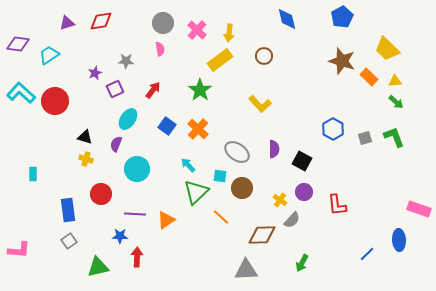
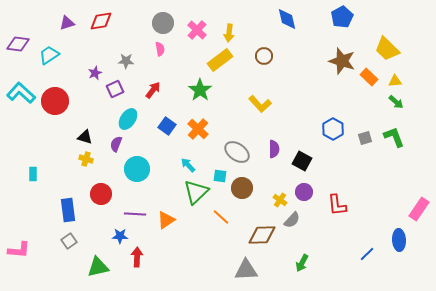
pink rectangle at (419, 209): rotated 75 degrees counterclockwise
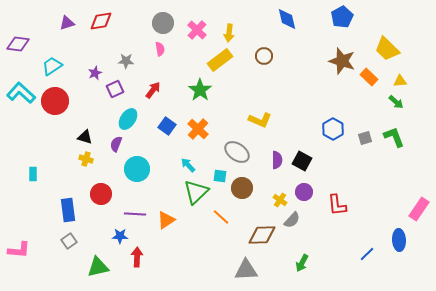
cyan trapezoid at (49, 55): moved 3 px right, 11 px down
yellow triangle at (395, 81): moved 5 px right
yellow L-shape at (260, 104): moved 16 px down; rotated 25 degrees counterclockwise
purple semicircle at (274, 149): moved 3 px right, 11 px down
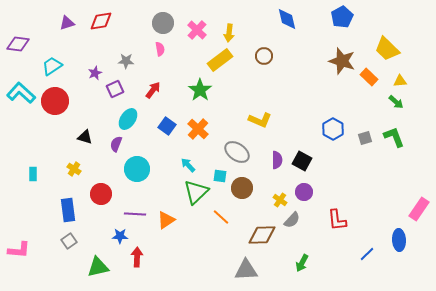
yellow cross at (86, 159): moved 12 px left, 10 px down; rotated 16 degrees clockwise
red L-shape at (337, 205): moved 15 px down
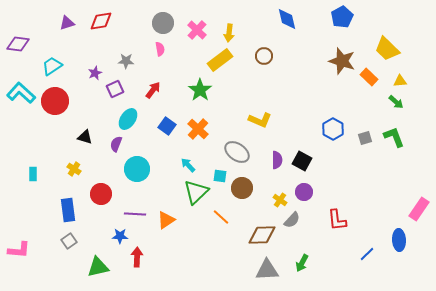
gray triangle at (246, 270): moved 21 px right
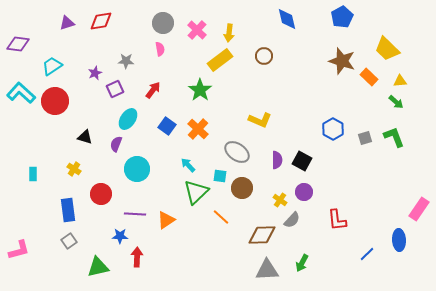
pink L-shape at (19, 250): rotated 20 degrees counterclockwise
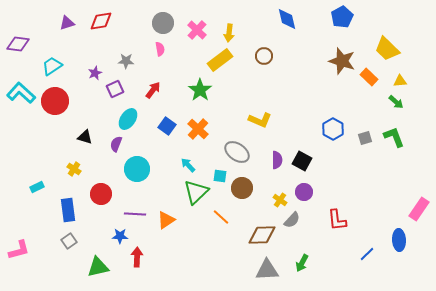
cyan rectangle at (33, 174): moved 4 px right, 13 px down; rotated 64 degrees clockwise
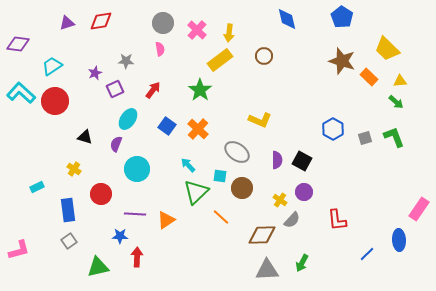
blue pentagon at (342, 17): rotated 10 degrees counterclockwise
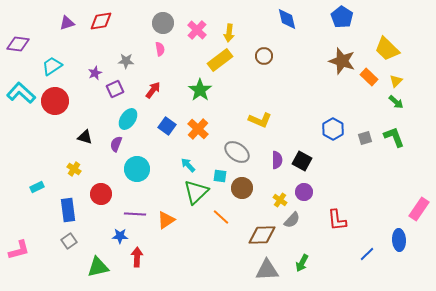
yellow triangle at (400, 81): moved 4 px left; rotated 40 degrees counterclockwise
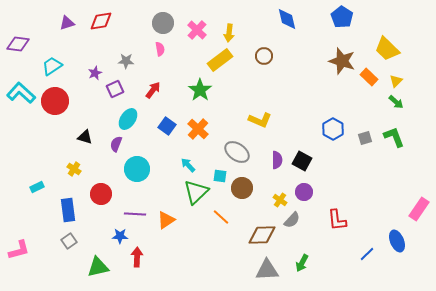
blue ellipse at (399, 240): moved 2 px left, 1 px down; rotated 20 degrees counterclockwise
